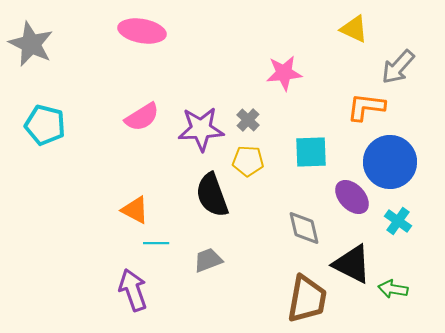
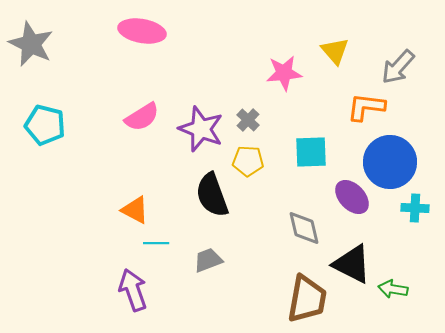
yellow triangle: moved 19 px left, 22 px down; rotated 24 degrees clockwise
purple star: rotated 24 degrees clockwise
cyan cross: moved 17 px right, 13 px up; rotated 32 degrees counterclockwise
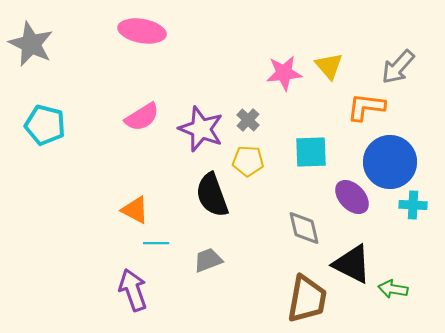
yellow triangle: moved 6 px left, 15 px down
cyan cross: moved 2 px left, 3 px up
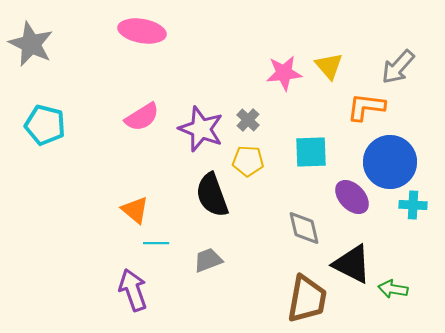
orange triangle: rotated 12 degrees clockwise
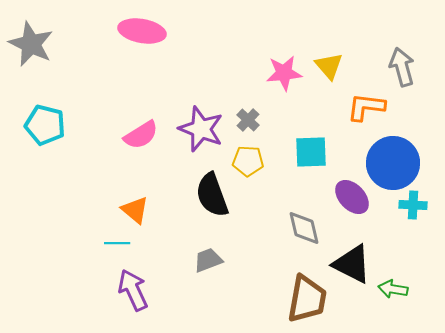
gray arrow: moved 4 px right; rotated 123 degrees clockwise
pink semicircle: moved 1 px left, 18 px down
blue circle: moved 3 px right, 1 px down
cyan line: moved 39 px left
purple arrow: rotated 6 degrees counterclockwise
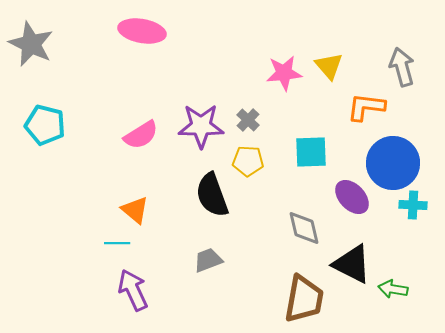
purple star: moved 3 px up; rotated 21 degrees counterclockwise
brown trapezoid: moved 3 px left
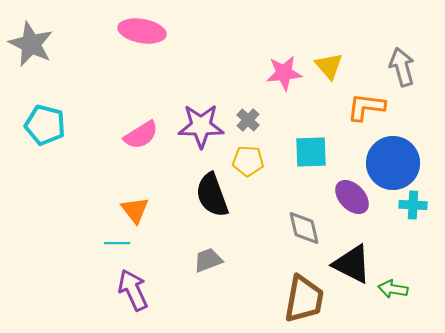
orange triangle: rotated 12 degrees clockwise
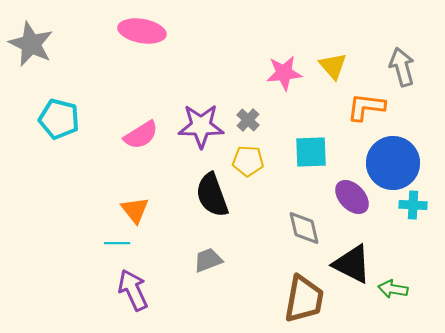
yellow triangle: moved 4 px right
cyan pentagon: moved 14 px right, 6 px up
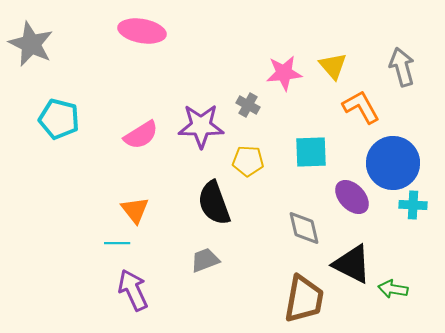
orange L-shape: moved 5 px left; rotated 54 degrees clockwise
gray cross: moved 15 px up; rotated 15 degrees counterclockwise
black semicircle: moved 2 px right, 8 px down
gray trapezoid: moved 3 px left
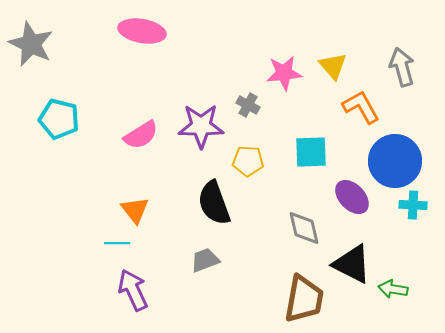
blue circle: moved 2 px right, 2 px up
